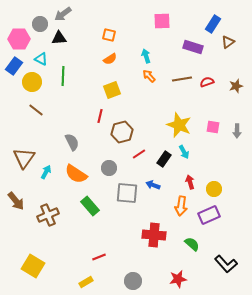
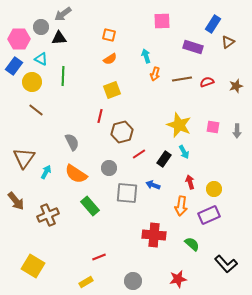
gray circle at (40, 24): moved 1 px right, 3 px down
orange arrow at (149, 76): moved 6 px right, 2 px up; rotated 120 degrees counterclockwise
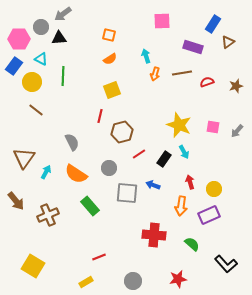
brown line at (182, 79): moved 6 px up
gray arrow at (237, 131): rotated 40 degrees clockwise
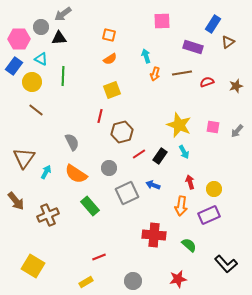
black rectangle at (164, 159): moved 4 px left, 3 px up
gray square at (127, 193): rotated 30 degrees counterclockwise
green semicircle at (192, 244): moved 3 px left, 1 px down
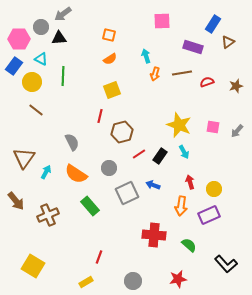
red line at (99, 257): rotated 48 degrees counterclockwise
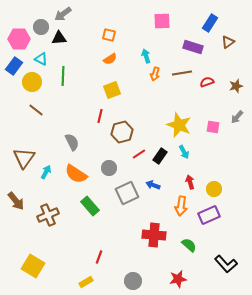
blue rectangle at (213, 24): moved 3 px left, 1 px up
gray arrow at (237, 131): moved 14 px up
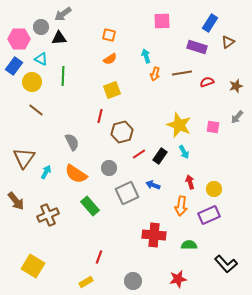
purple rectangle at (193, 47): moved 4 px right
green semicircle at (189, 245): rotated 42 degrees counterclockwise
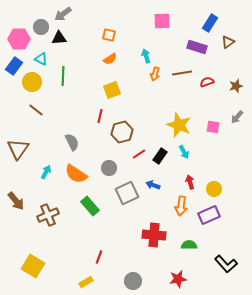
brown triangle at (24, 158): moved 6 px left, 9 px up
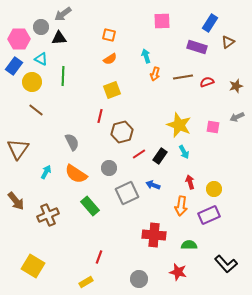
brown line at (182, 73): moved 1 px right, 4 px down
gray arrow at (237, 117): rotated 24 degrees clockwise
red star at (178, 279): moved 7 px up; rotated 24 degrees clockwise
gray circle at (133, 281): moved 6 px right, 2 px up
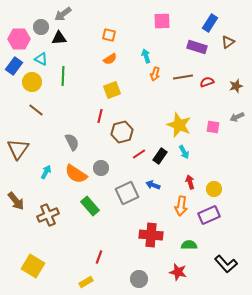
gray circle at (109, 168): moved 8 px left
red cross at (154, 235): moved 3 px left
